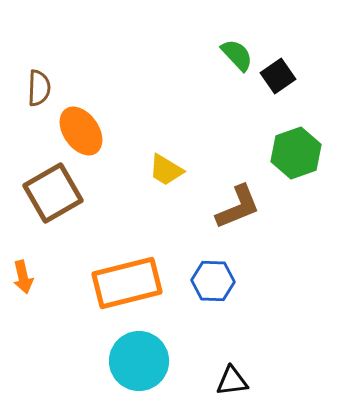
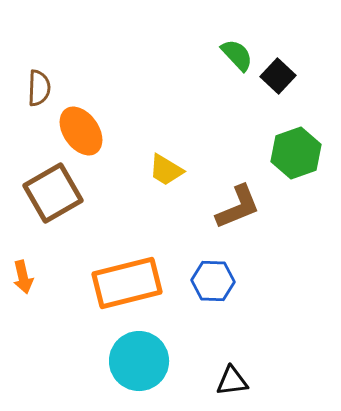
black square: rotated 12 degrees counterclockwise
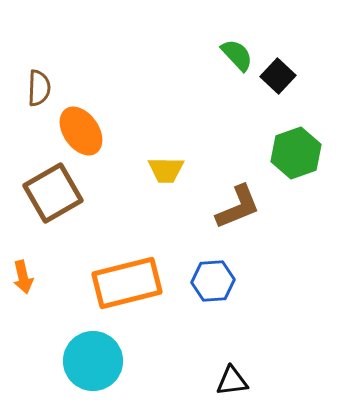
yellow trapezoid: rotated 30 degrees counterclockwise
blue hexagon: rotated 6 degrees counterclockwise
cyan circle: moved 46 px left
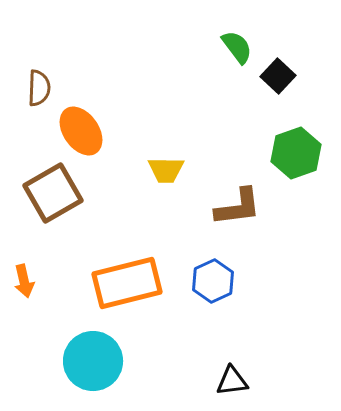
green semicircle: moved 8 px up; rotated 6 degrees clockwise
brown L-shape: rotated 15 degrees clockwise
orange arrow: moved 1 px right, 4 px down
blue hexagon: rotated 21 degrees counterclockwise
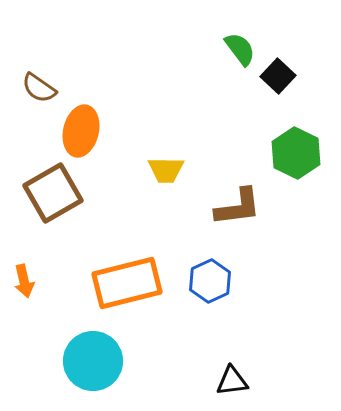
green semicircle: moved 3 px right, 2 px down
brown semicircle: rotated 123 degrees clockwise
orange ellipse: rotated 48 degrees clockwise
green hexagon: rotated 15 degrees counterclockwise
blue hexagon: moved 3 px left
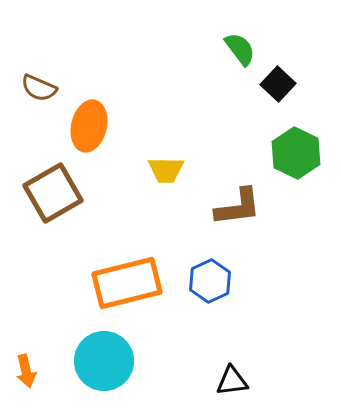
black square: moved 8 px down
brown semicircle: rotated 12 degrees counterclockwise
orange ellipse: moved 8 px right, 5 px up
orange arrow: moved 2 px right, 90 px down
cyan circle: moved 11 px right
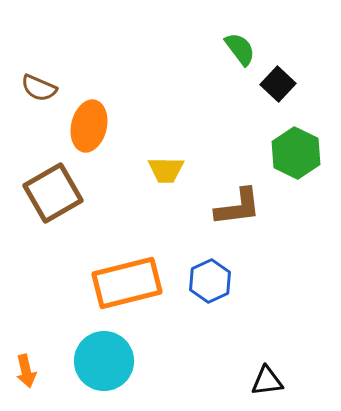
black triangle: moved 35 px right
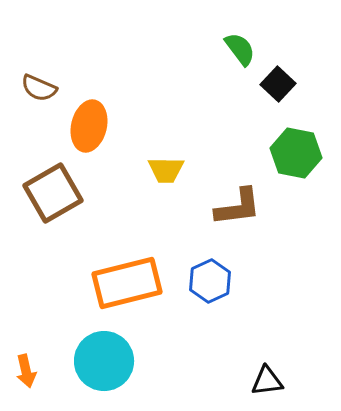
green hexagon: rotated 15 degrees counterclockwise
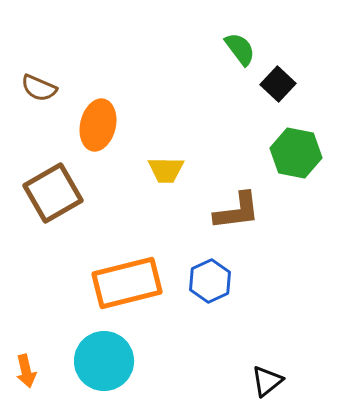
orange ellipse: moved 9 px right, 1 px up
brown L-shape: moved 1 px left, 4 px down
black triangle: rotated 32 degrees counterclockwise
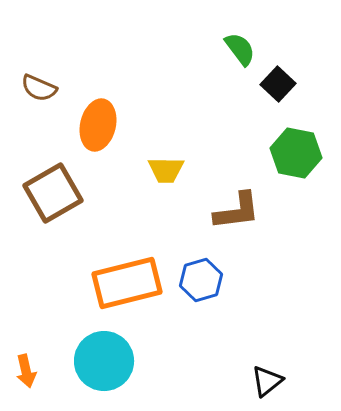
blue hexagon: moved 9 px left, 1 px up; rotated 9 degrees clockwise
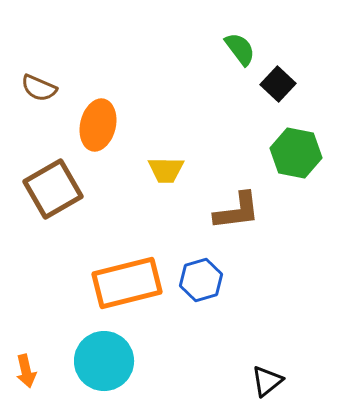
brown square: moved 4 px up
